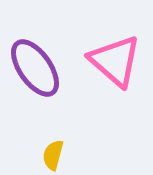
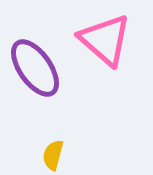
pink triangle: moved 10 px left, 21 px up
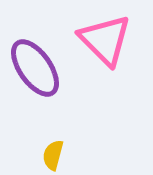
pink triangle: rotated 4 degrees clockwise
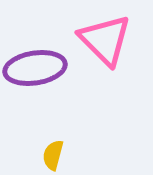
purple ellipse: rotated 64 degrees counterclockwise
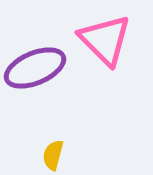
purple ellipse: rotated 14 degrees counterclockwise
